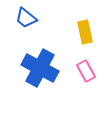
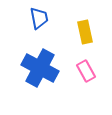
blue trapezoid: moved 13 px right; rotated 140 degrees counterclockwise
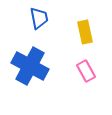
blue cross: moved 10 px left, 2 px up
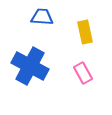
blue trapezoid: moved 3 px right, 1 px up; rotated 75 degrees counterclockwise
pink rectangle: moved 3 px left, 2 px down
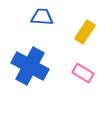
yellow rectangle: rotated 45 degrees clockwise
pink rectangle: rotated 30 degrees counterclockwise
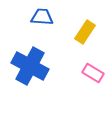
pink rectangle: moved 10 px right
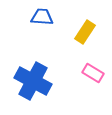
blue cross: moved 3 px right, 15 px down
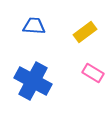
blue trapezoid: moved 8 px left, 9 px down
yellow rectangle: rotated 20 degrees clockwise
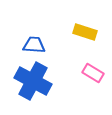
blue trapezoid: moved 19 px down
yellow rectangle: rotated 55 degrees clockwise
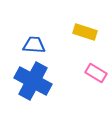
pink rectangle: moved 3 px right
